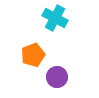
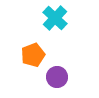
cyan cross: rotated 15 degrees clockwise
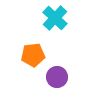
orange pentagon: rotated 15 degrees clockwise
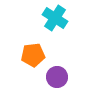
cyan cross: rotated 10 degrees counterclockwise
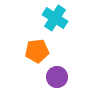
orange pentagon: moved 4 px right, 4 px up
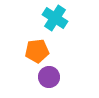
purple circle: moved 8 px left
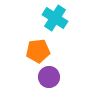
orange pentagon: moved 1 px right
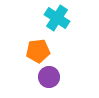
cyan cross: moved 2 px right
